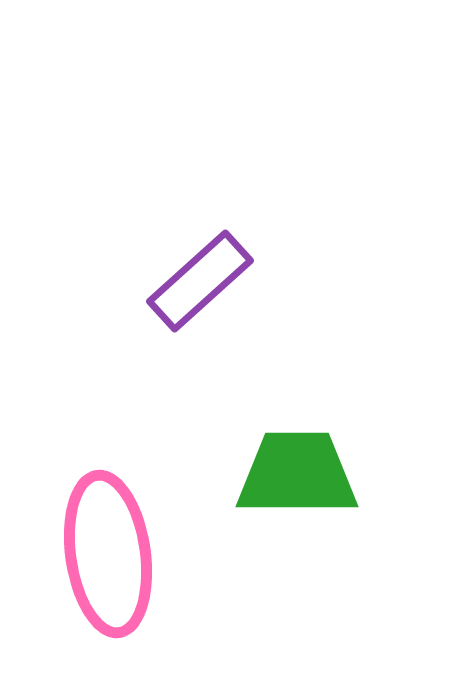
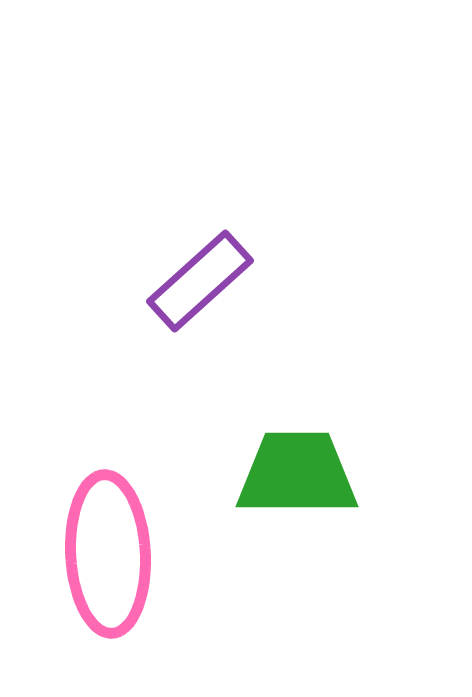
pink ellipse: rotated 5 degrees clockwise
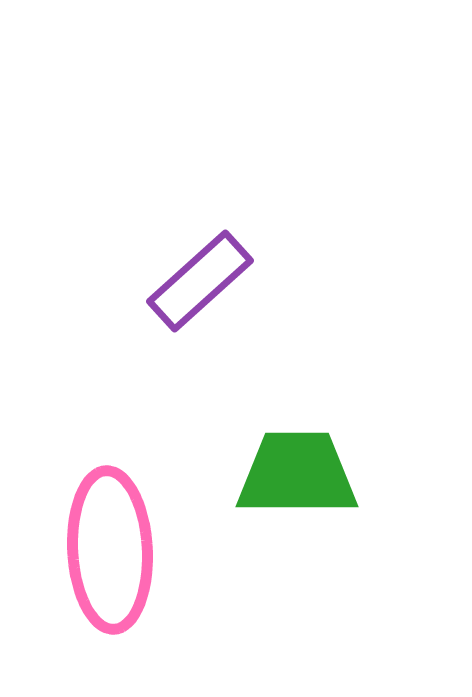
pink ellipse: moved 2 px right, 4 px up
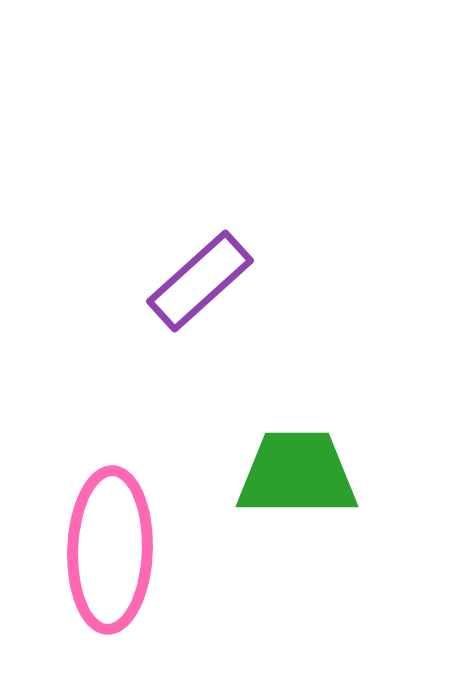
pink ellipse: rotated 5 degrees clockwise
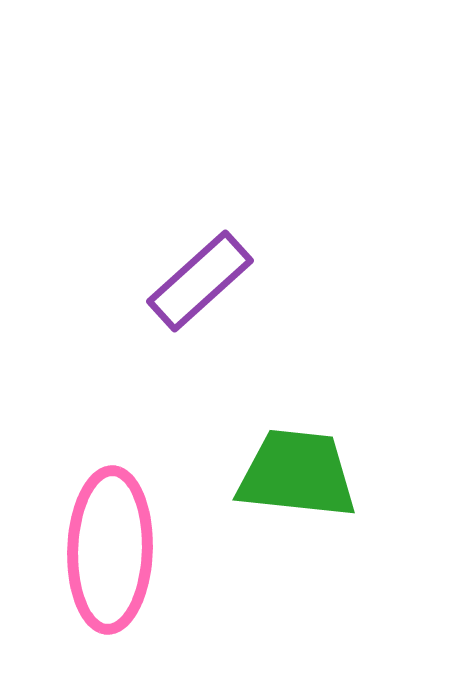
green trapezoid: rotated 6 degrees clockwise
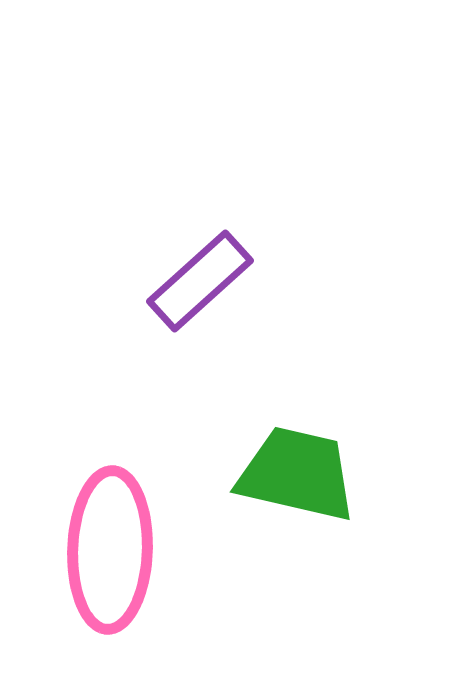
green trapezoid: rotated 7 degrees clockwise
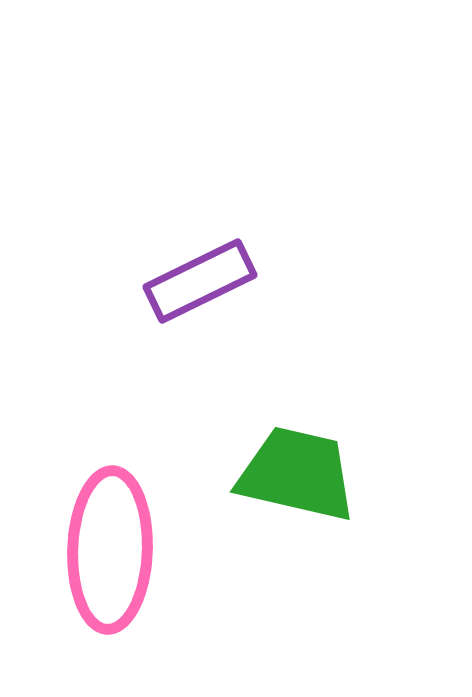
purple rectangle: rotated 16 degrees clockwise
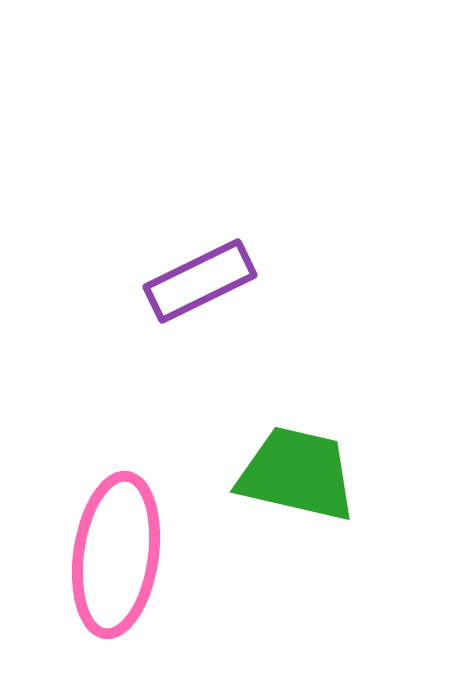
pink ellipse: moved 6 px right, 5 px down; rotated 6 degrees clockwise
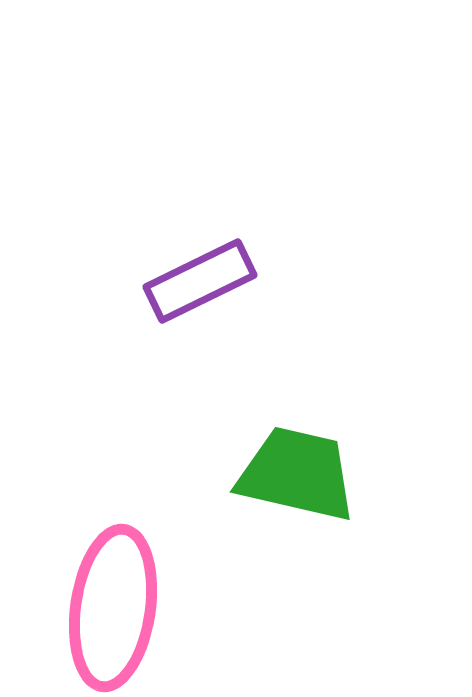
pink ellipse: moved 3 px left, 53 px down
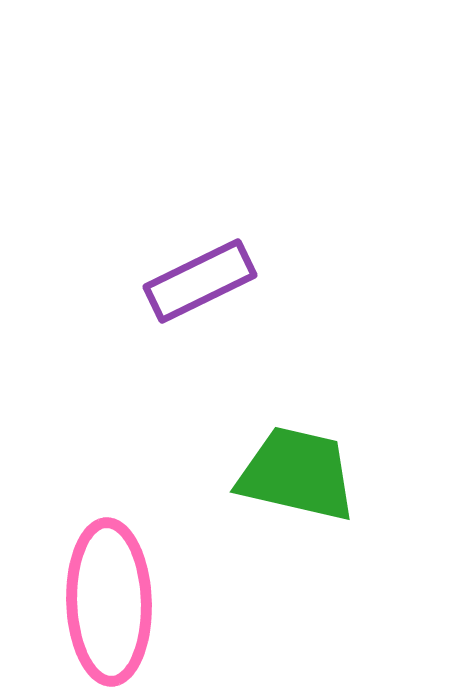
pink ellipse: moved 4 px left, 6 px up; rotated 10 degrees counterclockwise
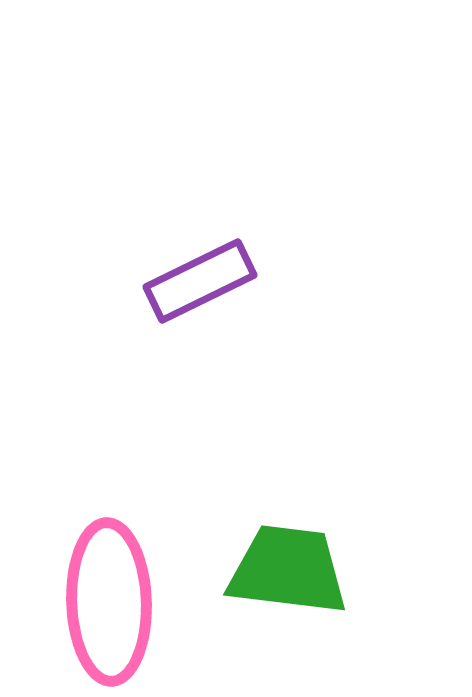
green trapezoid: moved 9 px left, 96 px down; rotated 6 degrees counterclockwise
